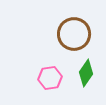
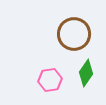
pink hexagon: moved 2 px down
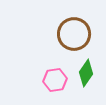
pink hexagon: moved 5 px right
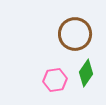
brown circle: moved 1 px right
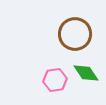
green diamond: rotated 68 degrees counterclockwise
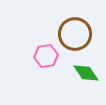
pink hexagon: moved 9 px left, 24 px up
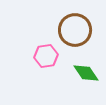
brown circle: moved 4 px up
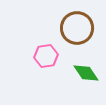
brown circle: moved 2 px right, 2 px up
